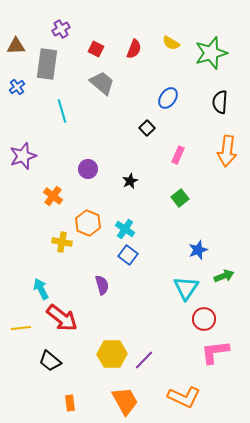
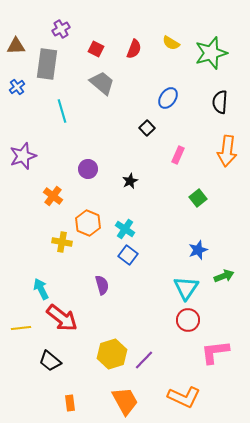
green square: moved 18 px right
red circle: moved 16 px left, 1 px down
yellow hexagon: rotated 16 degrees counterclockwise
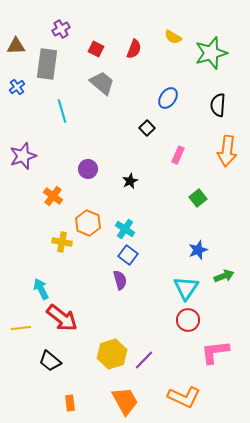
yellow semicircle: moved 2 px right, 6 px up
black semicircle: moved 2 px left, 3 px down
purple semicircle: moved 18 px right, 5 px up
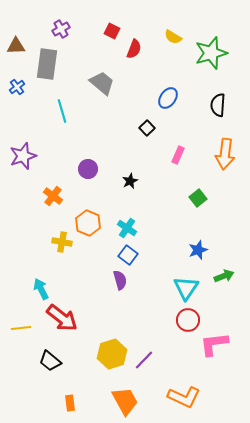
red square: moved 16 px right, 18 px up
orange arrow: moved 2 px left, 3 px down
cyan cross: moved 2 px right, 1 px up
pink L-shape: moved 1 px left, 8 px up
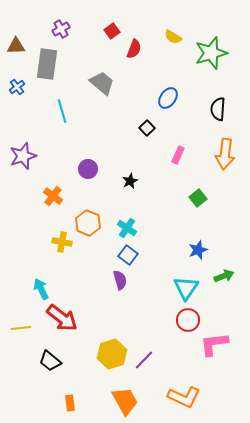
red square: rotated 28 degrees clockwise
black semicircle: moved 4 px down
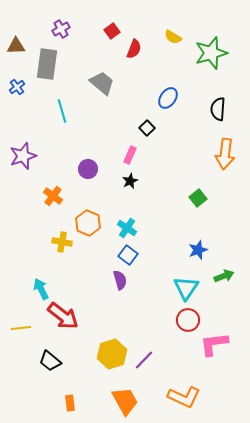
pink rectangle: moved 48 px left
red arrow: moved 1 px right, 2 px up
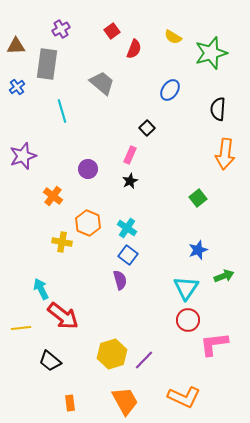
blue ellipse: moved 2 px right, 8 px up
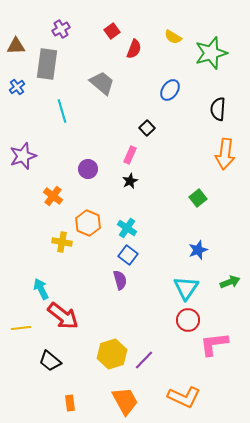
green arrow: moved 6 px right, 6 px down
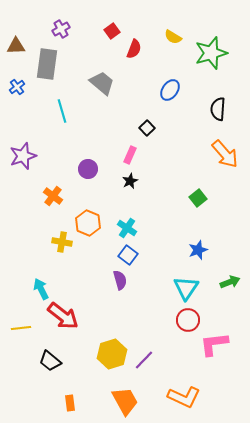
orange arrow: rotated 48 degrees counterclockwise
